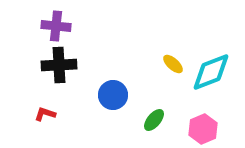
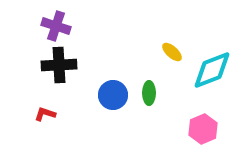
purple cross: rotated 12 degrees clockwise
yellow ellipse: moved 1 px left, 12 px up
cyan diamond: moved 1 px right, 2 px up
green ellipse: moved 5 px left, 27 px up; rotated 40 degrees counterclockwise
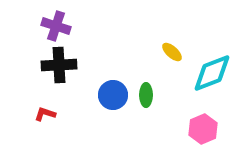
cyan diamond: moved 3 px down
green ellipse: moved 3 px left, 2 px down
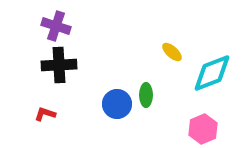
blue circle: moved 4 px right, 9 px down
